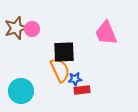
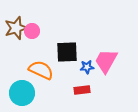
pink circle: moved 2 px down
pink trapezoid: moved 28 px down; rotated 52 degrees clockwise
black square: moved 3 px right
orange semicircle: moved 19 px left; rotated 40 degrees counterclockwise
blue star: moved 12 px right, 12 px up
cyan circle: moved 1 px right, 2 px down
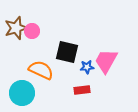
black square: rotated 15 degrees clockwise
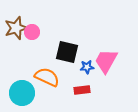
pink circle: moved 1 px down
orange semicircle: moved 6 px right, 7 px down
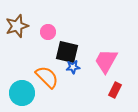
brown star: moved 1 px right, 2 px up
pink circle: moved 16 px right
blue star: moved 14 px left
orange semicircle: rotated 20 degrees clockwise
red rectangle: moved 33 px right; rotated 56 degrees counterclockwise
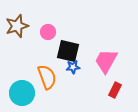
black square: moved 1 px right, 1 px up
orange semicircle: rotated 25 degrees clockwise
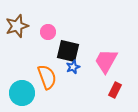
blue star: rotated 16 degrees counterclockwise
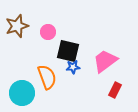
pink trapezoid: moved 1 px left; rotated 24 degrees clockwise
blue star: rotated 16 degrees clockwise
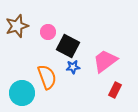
black square: moved 5 px up; rotated 15 degrees clockwise
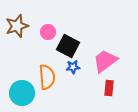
orange semicircle: rotated 15 degrees clockwise
red rectangle: moved 6 px left, 2 px up; rotated 21 degrees counterclockwise
